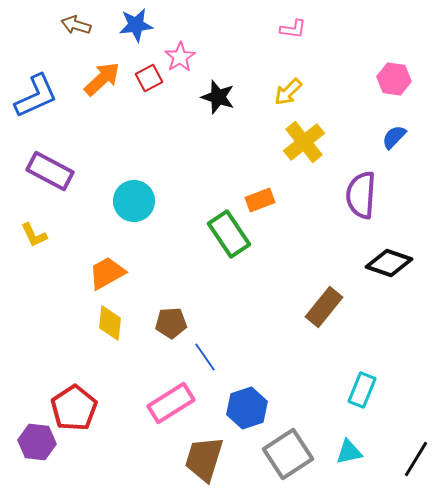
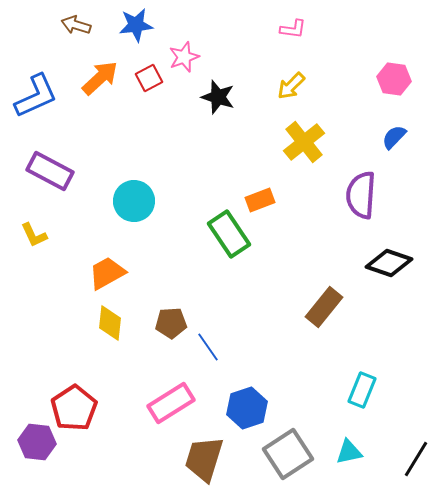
pink star: moved 4 px right; rotated 12 degrees clockwise
orange arrow: moved 2 px left, 1 px up
yellow arrow: moved 3 px right, 6 px up
blue line: moved 3 px right, 10 px up
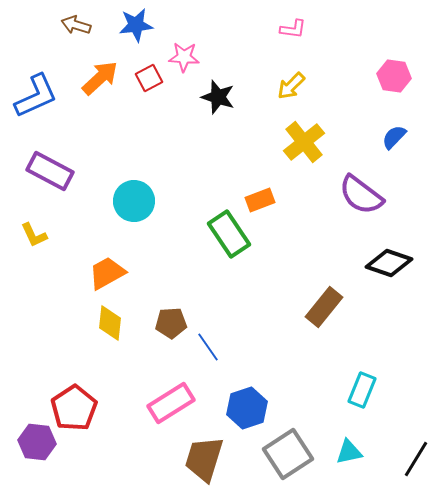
pink star: rotated 24 degrees clockwise
pink hexagon: moved 3 px up
purple semicircle: rotated 57 degrees counterclockwise
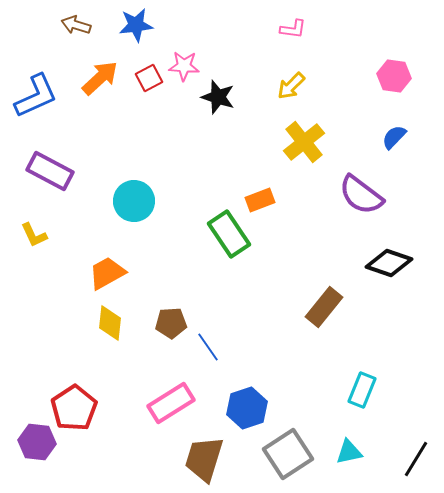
pink star: moved 9 px down
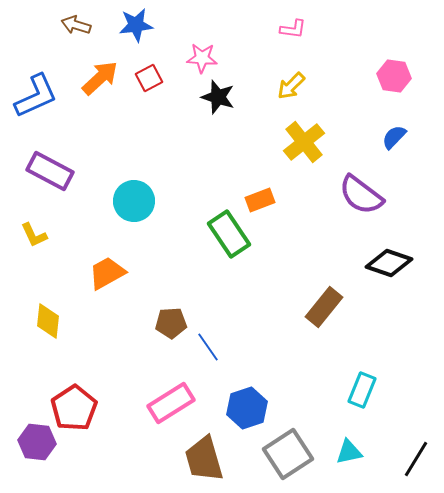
pink star: moved 18 px right, 8 px up
yellow diamond: moved 62 px left, 2 px up
brown trapezoid: rotated 33 degrees counterclockwise
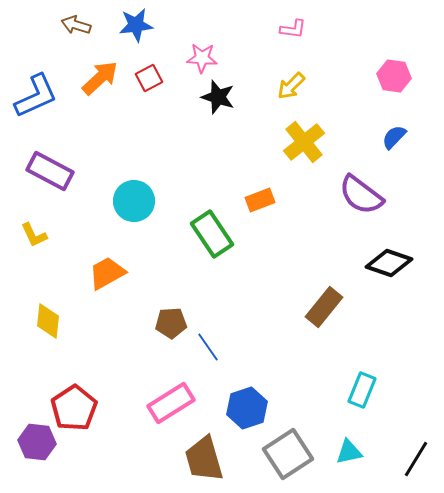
green rectangle: moved 17 px left
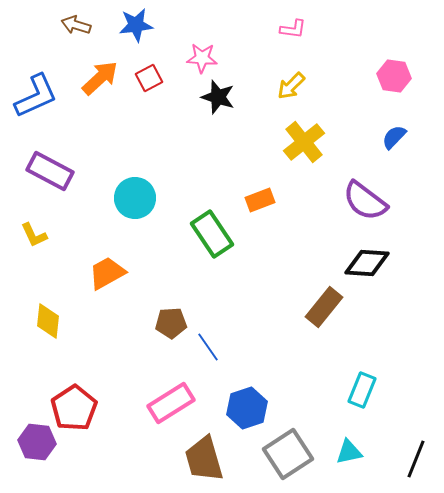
purple semicircle: moved 4 px right, 6 px down
cyan circle: moved 1 px right, 3 px up
black diamond: moved 22 px left; rotated 15 degrees counterclockwise
black line: rotated 9 degrees counterclockwise
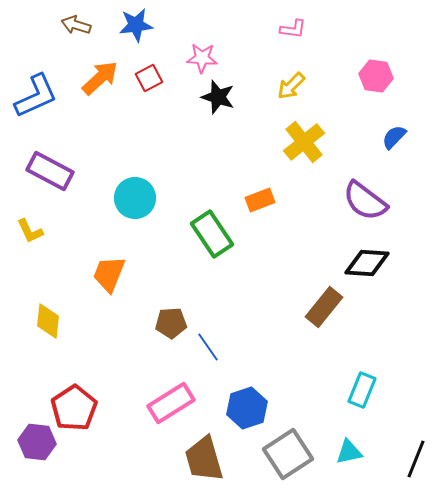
pink hexagon: moved 18 px left
yellow L-shape: moved 4 px left, 4 px up
orange trapezoid: moved 2 px right, 1 px down; rotated 39 degrees counterclockwise
